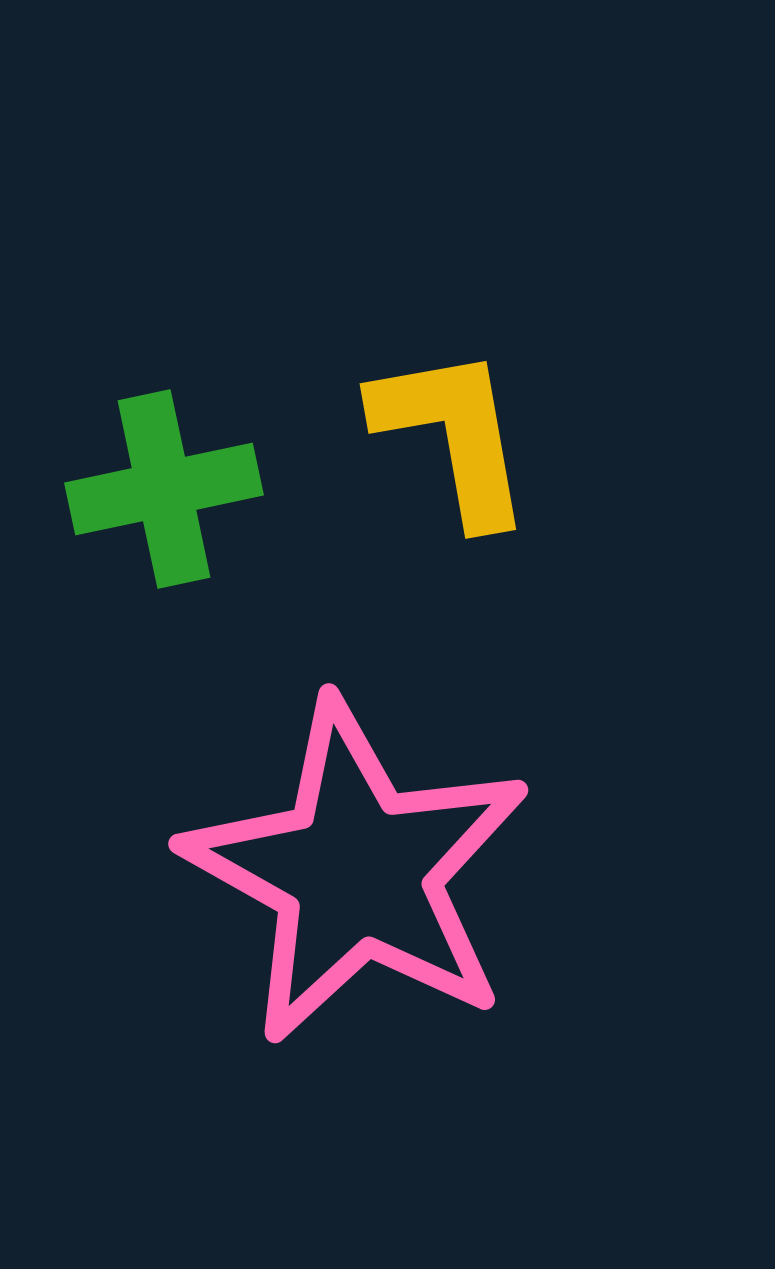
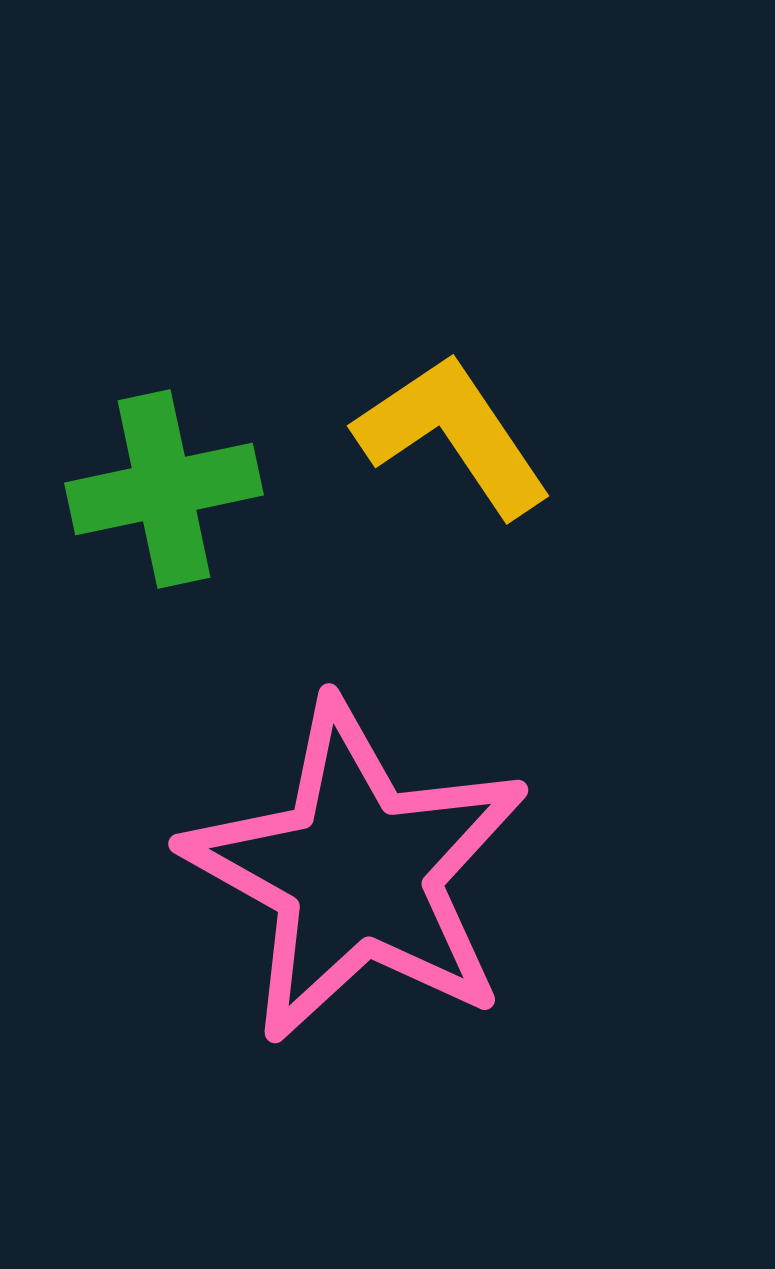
yellow L-shape: rotated 24 degrees counterclockwise
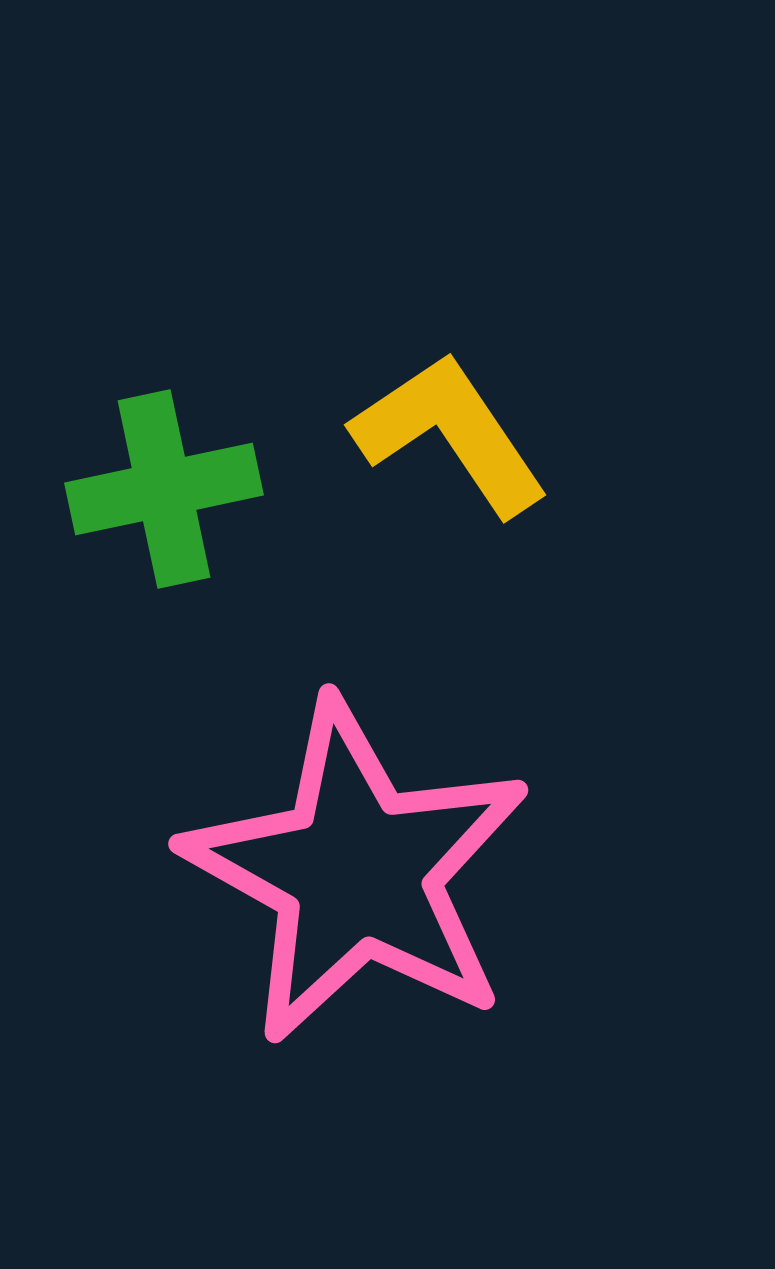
yellow L-shape: moved 3 px left, 1 px up
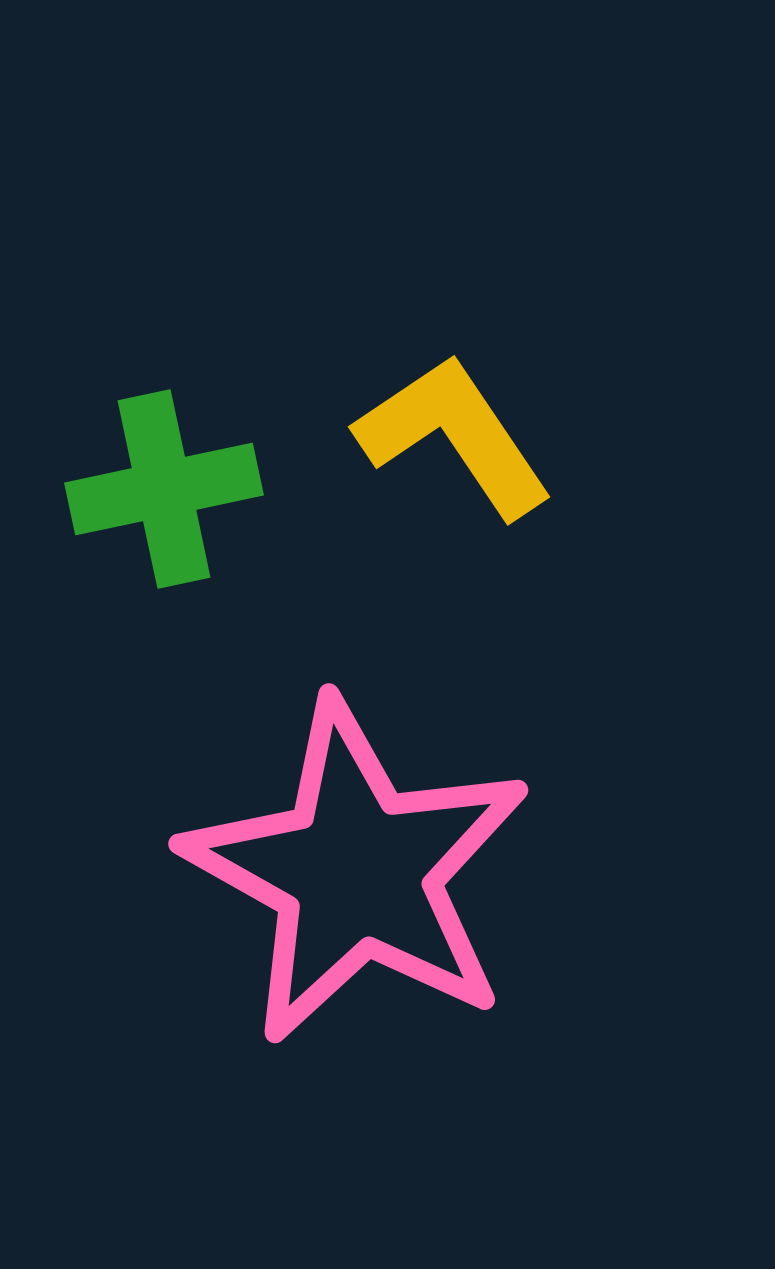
yellow L-shape: moved 4 px right, 2 px down
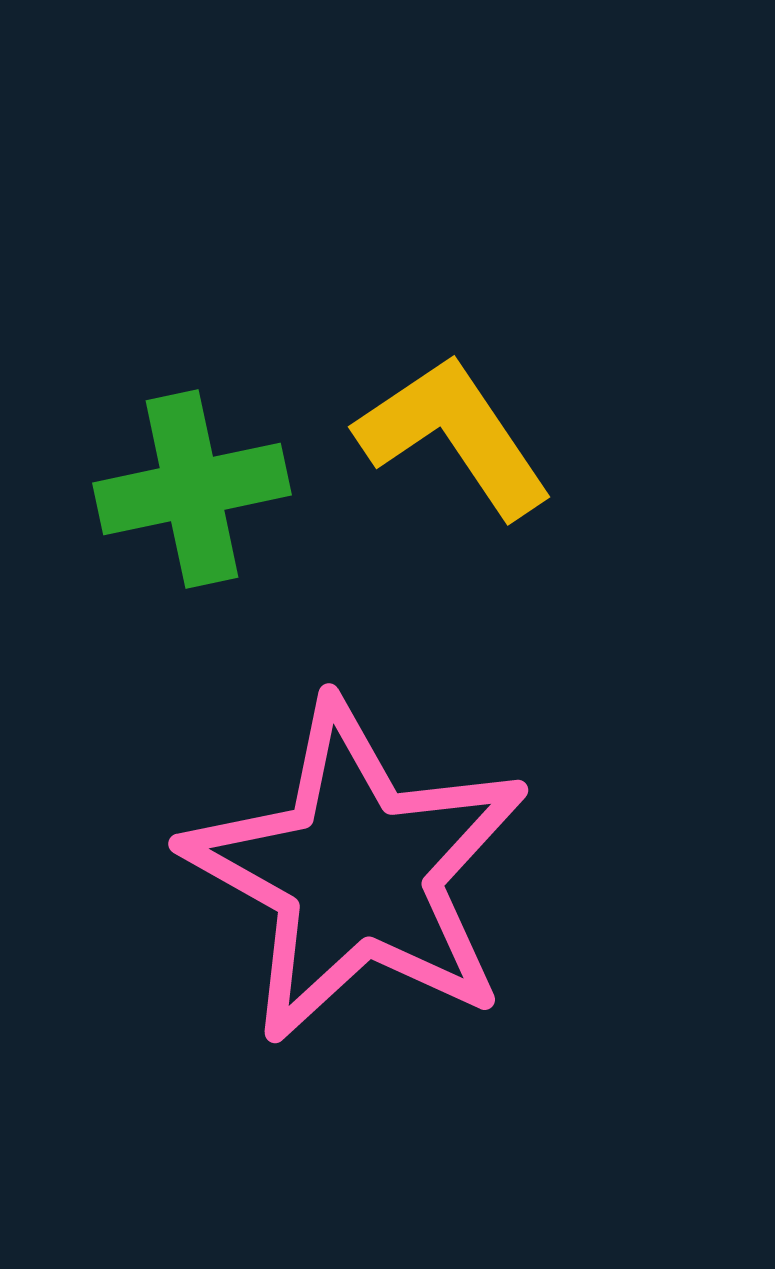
green cross: moved 28 px right
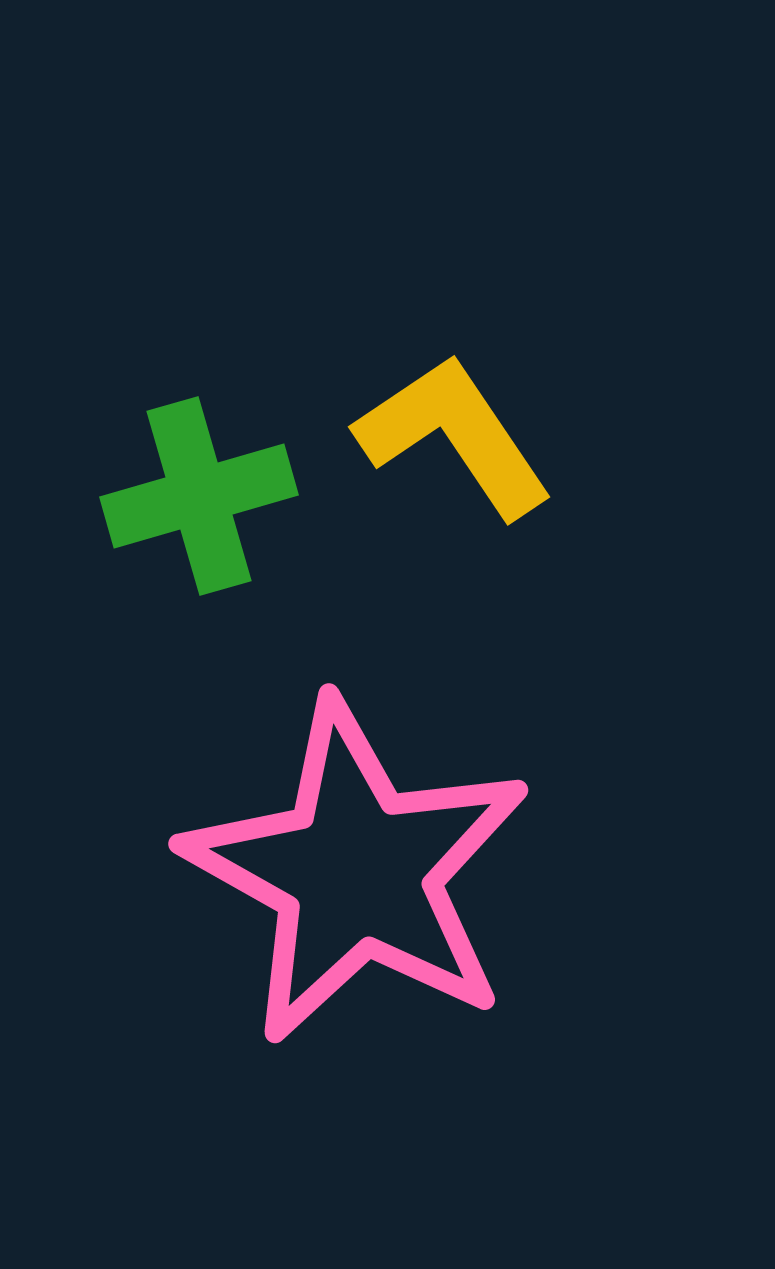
green cross: moved 7 px right, 7 px down; rotated 4 degrees counterclockwise
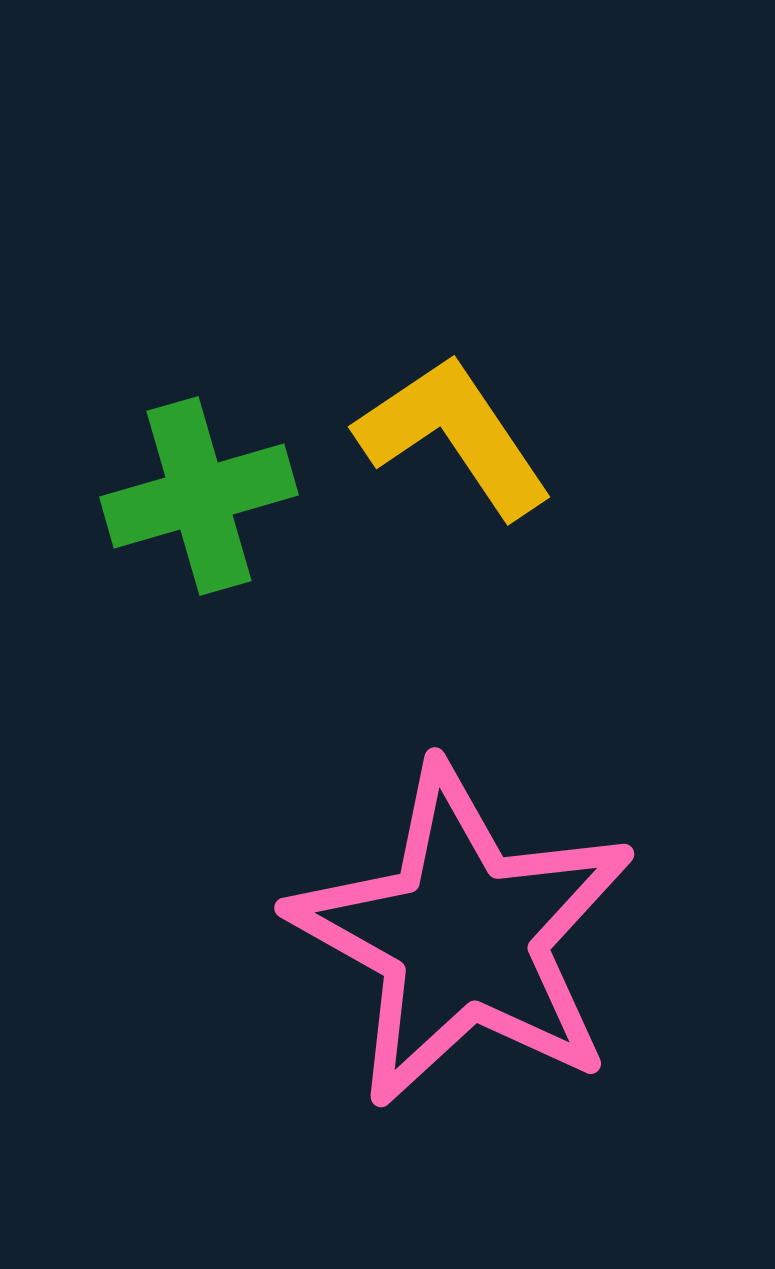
pink star: moved 106 px right, 64 px down
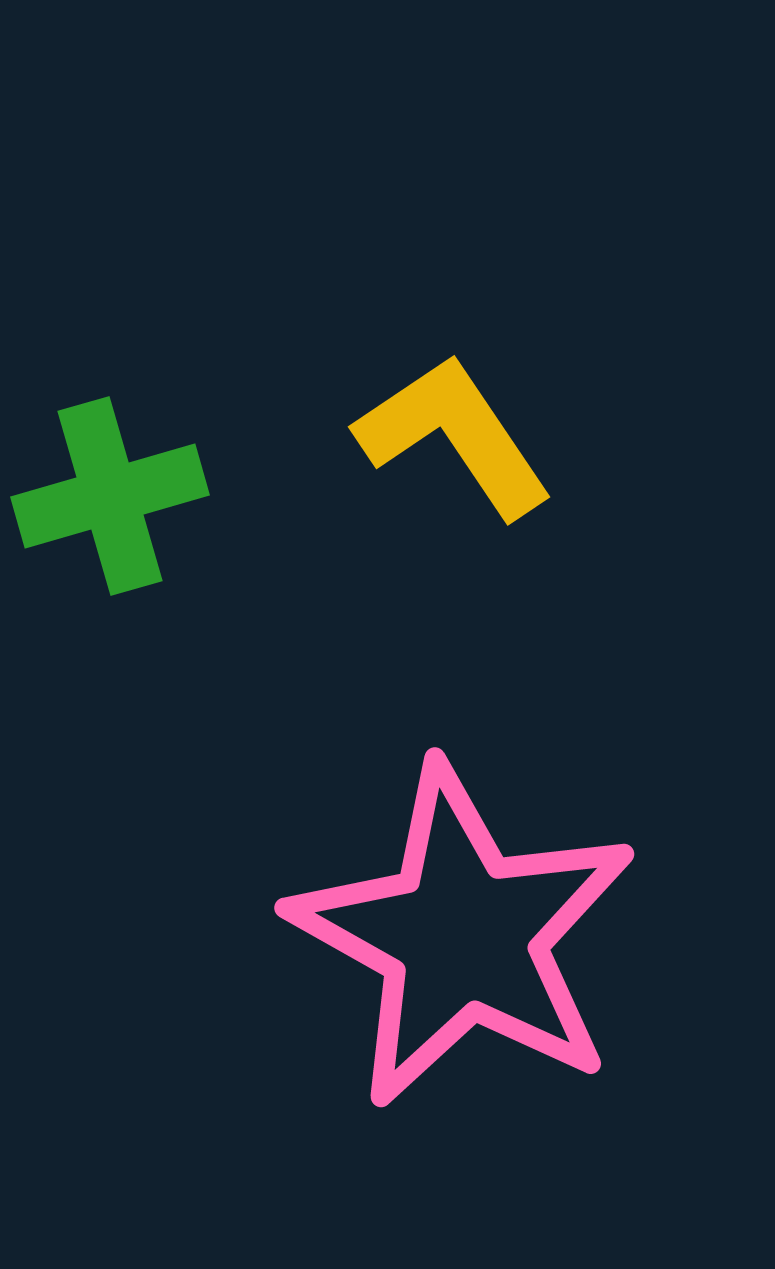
green cross: moved 89 px left
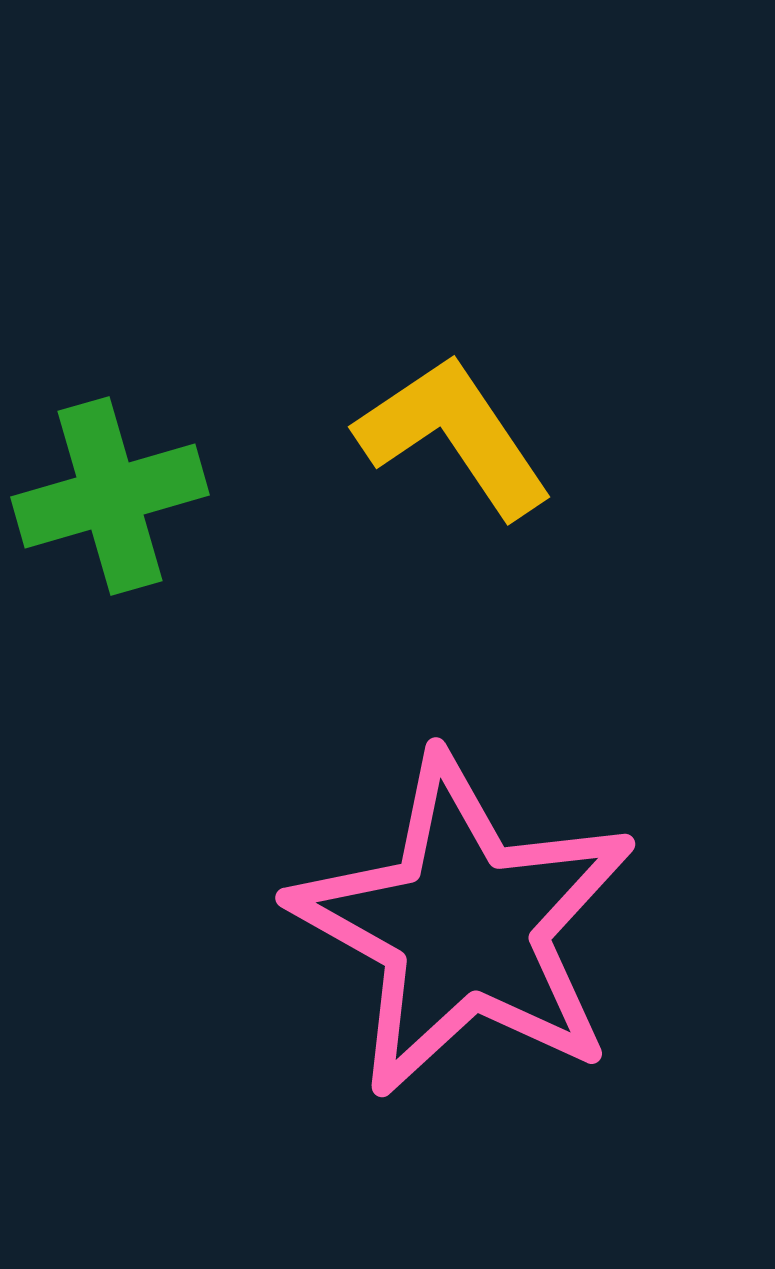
pink star: moved 1 px right, 10 px up
